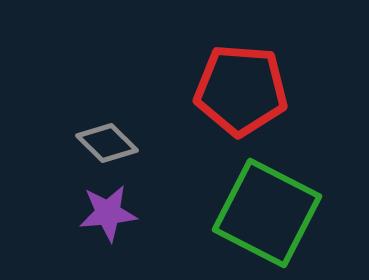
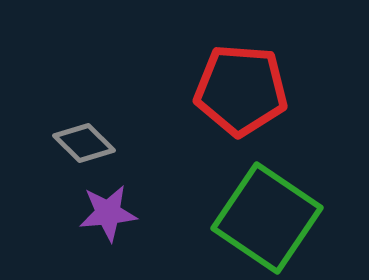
gray diamond: moved 23 px left
green square: moved 5 px down; rotated 7 degrees clockwise
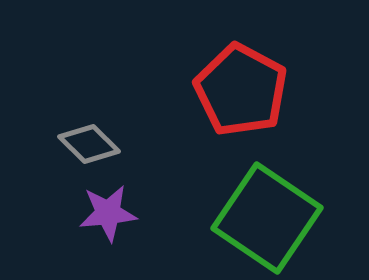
red pentagon: rotated 24 degrees clockwise
gray diamond: moved 5 px right, 1 px down
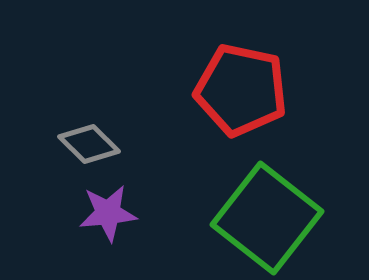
red pentagon: rotated 16 degrees counterclockwise
green square: rotated 4 degrees clockwise
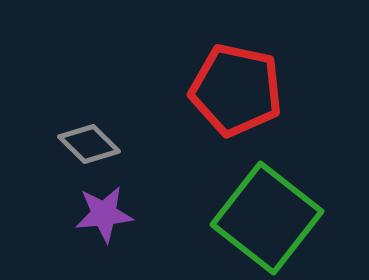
red pentagon: moved 5 px left
purple star: moved 4 px left, 1 px down
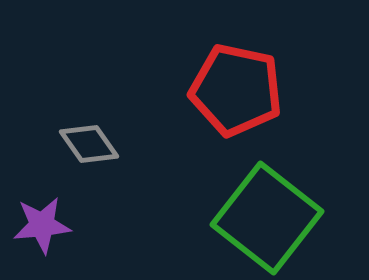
gray diamond: rotated 10 degrees clockwise
purple star: moved 62 px left, 11 px down
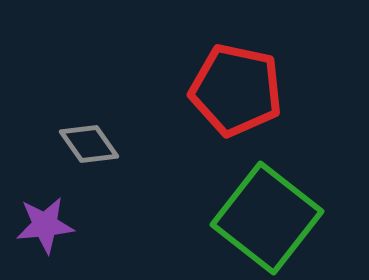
purple star: moved 3 px right
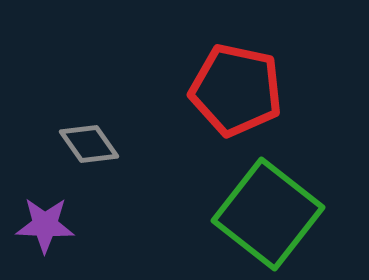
green square: moved 1 px right, 4 px up
purple star: rotated 8 degrees clockwise
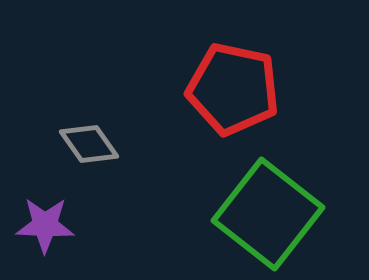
red pentagon: moved 3 px left, 1 px up
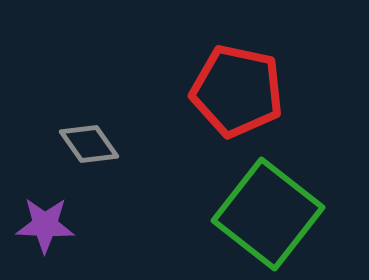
red pentagon: moved 4 px right, 2 px down
